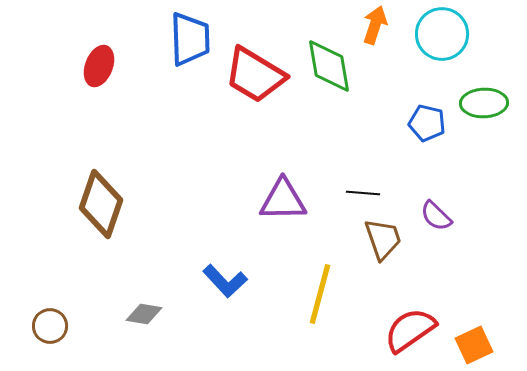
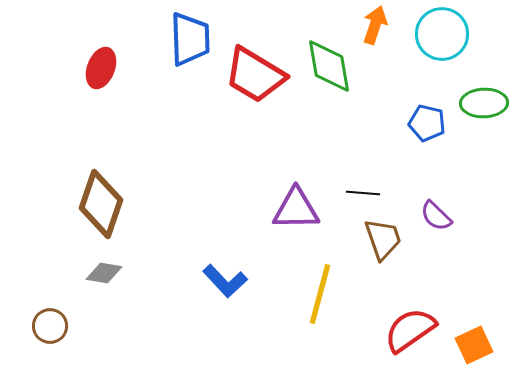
red ellipse: moved 2 px right, 2 px down
purple triangle: moved 13 px right, 9 px down
gray diamond: moved 40 px left, 41 px up
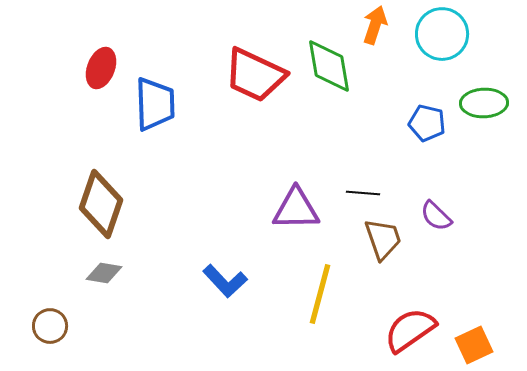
blue trapezoid: moved 35 px left, 65 px down
red trapezoid: rotated 6 degrees counterclockwise
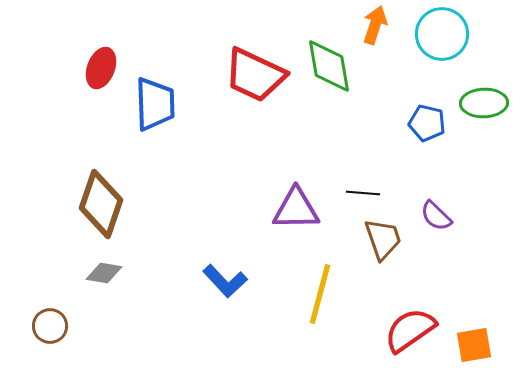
orange square: rotated 15 degrees clockwise
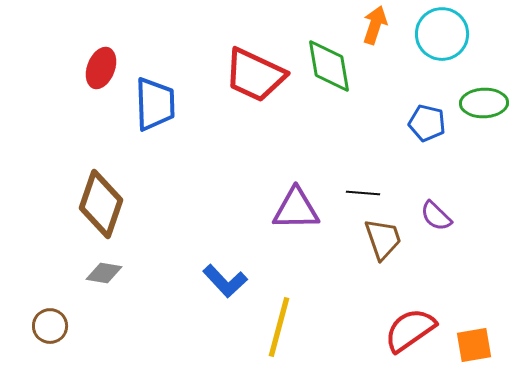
yellow line: moved 41 px left, 33 px down
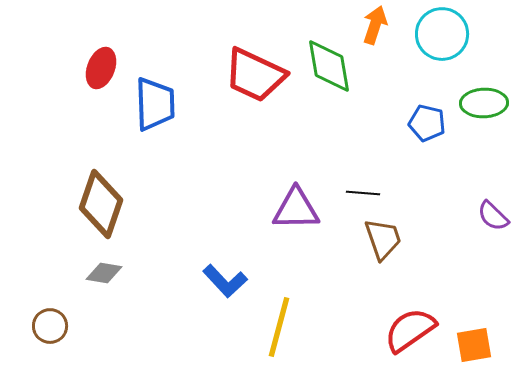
purple semicircle: moved 57 px right
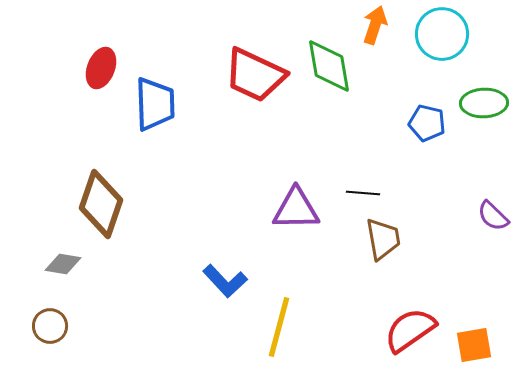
brown trapezoid: rotated 9 degrees clockwise
gray diamond: moved 41 px left, 9 px up
